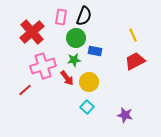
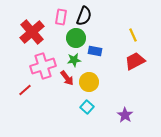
purple star: rotated 21 degrees clockwise
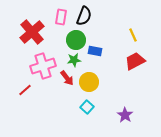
green circle: moved 2 px down
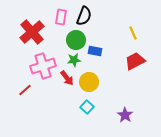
yellow line: moved 2 px up
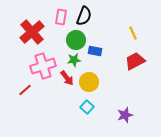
purple star: rotated 21 degrees clockwise
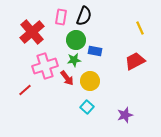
yellow line: moved 7 px right, 5 px up
pink cross: moved 2 px right
yellow circle: moved 1 px right, 1 px up
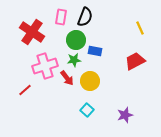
black semicircle: moved 1 px right, 1 px down
red cross: rotated 15 degrees counterclockwise
cyan square: moved 3 px down
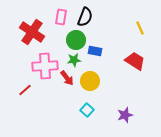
red trapezoid: rotated 60 degrees clockwise
pink cross: rotated 15 degrees clockwise
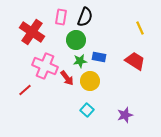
blue rectangle: moved 4 px right, 6 px down
green star: moved 6 px right, 1 px down
pink cross: rotated 25 degrees clockwise
